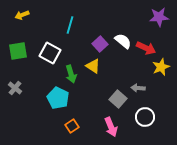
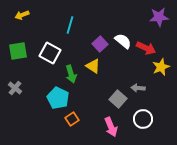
white circle: moved 2 px left, 2 px down
orange square: moved 7 px up
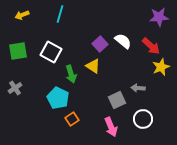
cyan line: moved 10 px left, 11 px up
red arrow: moved 5 px right, 2 px up; rotated 18 degrees clockwise
white square: moved 1 px right, 1 px up
gray cross: rotated 16 degrees clockwise
gray square: moved 1 px left, 1 px down; rotated 24 degrees clockwise
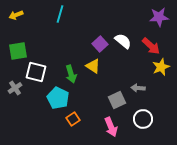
yellow arrow: moved 6 px left
white square: moved 15 px left, 20 px down; rotated 15 degrees counterclockwise
orange square: moved 1 px right
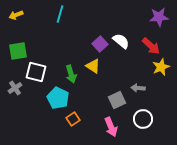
white semicircle: moved 2 px left
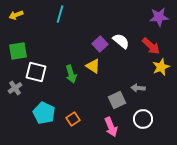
cyan pentagon: moved 14 px left, 15 px down
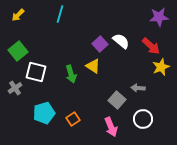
yellow arrow: moved 2 px right; rotated 24 degrees counterclockwise
green square: rotated 30 degrees counterclockwise
gray square: rotated 24 degrees counterclockwise
cyan pentagon: rotated 30 degrees clockwise
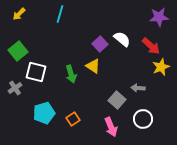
yellow arrow: moved 1 px right, 1 px up
white semicircle: moved 1 px right, 2 px up
